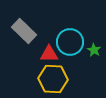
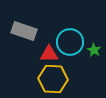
gray rectangle: rotated 25 degrees counterclockwise
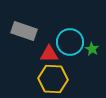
green star: moved 2 px left, 1 px up
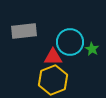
gray rectangle: rotated 25 degrees counterclockwise
red triangle: moved 4 px right, 3 px down
yellow hexagon: moved 1 px down; rotated 24 degrees counterclockwise
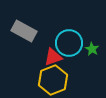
gray rectangle: rotated 35 degrees clockwise
cyan circle: moved 1 px left, 1 px down
red triangle: rotated 18 degrees counterclockwise
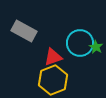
cyan circle: moved 11 px right
green star: moved 4 px right, 2 px up
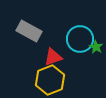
gray rectangle: moved 5 px right
cyan circle: moved 4 px up
yellow hexagon: moved 3 px left
